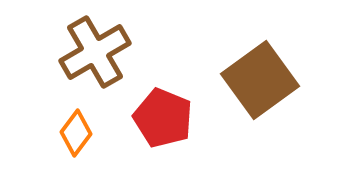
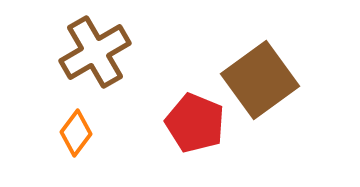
red pentagon: moved 32 px right, 5 px down
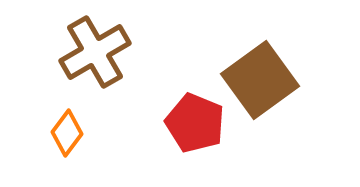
orange diamond: moved 9 px left
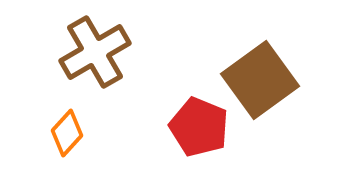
red pentagon: moved 4 px right, 4 px down
orange diamond: rotated 6 degrees clockwise
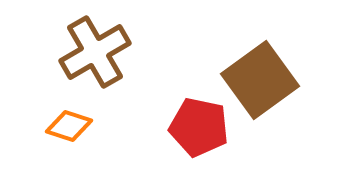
red pentagon: rotated 10 degrees counterclockwise
orange diamond: moved 2 px right, 7 px up; rotated 66 degrees clockwise
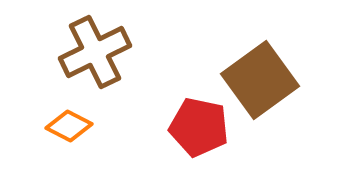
brown cross: rotated 4 degrees clockwise
orange diamond: rotated 9 degrees clockwise
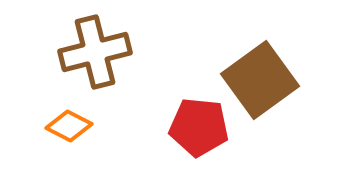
brown cross: rotated 12 degrees clockwise
red pentagon: rotated 6 degrees counterclockwise
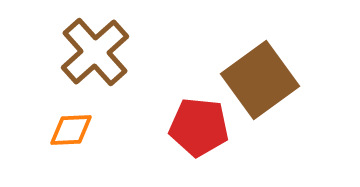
brown cross: rotated 28 degrees counterclockwise
orange diamond: moved 2 px right, 4 px down; rotated 30 degrees counterclockwise
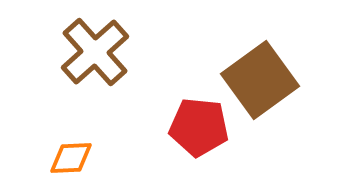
orange diamond: moved 28 px down
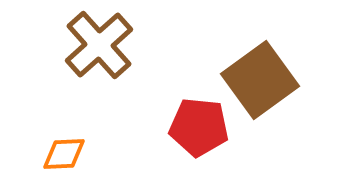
brown cross: moved 4 px right, 7 px up
orange diamond: moved 7 px left, 4 px up
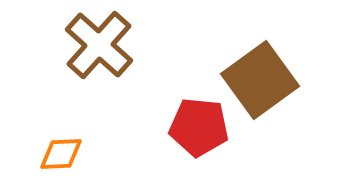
brown cross: rotated 6 degrees counterclockwise
orange diamond: moved 3 px left
